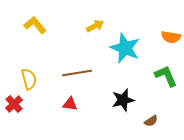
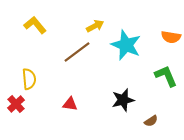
cyan star: moved 1 px right, 3 px up
brown line: moved 21 px up; rotated 28 degrees counterclockwise
yellow semicircle: rotated 10 degrees clockwise
red cross: moved 2 px right
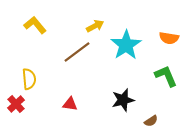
orange semicircle: moved 2 px left, 1 px down
cyan star: rotated 16 degrees clockwise
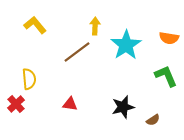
yellow arrow: rotated 60 degrees counterclockwise
black star: moved 7 px down
brown semicircle: moved 2 px right, 1 px up
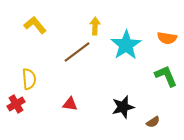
orange semicircle: moved 2 px left
red cross: rotated 12 degrees clockwise
brown semicircle: moved 2 px down
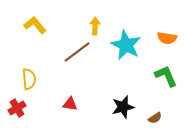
cyan star: rotated 12 degrees counterclockwise
red cross: moved 1 px right, 4 px down
brown semicircle: moved 2 px right, 4 px up
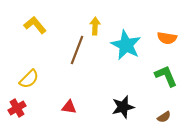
brown line: moved 2 px up; rotated 32 degrees counterclockwise
yellow semicircle: rotated 50 degrees clockwise
red triangle: moved 1 px left, 3 px down
brown semicircle: moved 9 px right, 1 px up
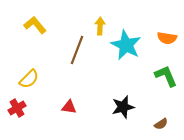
yellow arrow: moved 5 px right
brown semicircle: moved 3 px left, 7 px down
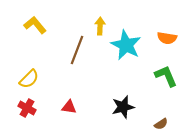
red cross: moved 10 px right; rotated 30 degrees counterclockwise
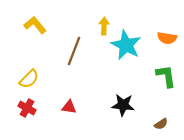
yellow arrow: moved 4 px right
brown line: moved 3 px left, 1 px down
green L-shape: rotated 15 degrees clockwise
black star: moved 2 px up; rotated 20 degrees clockwise
